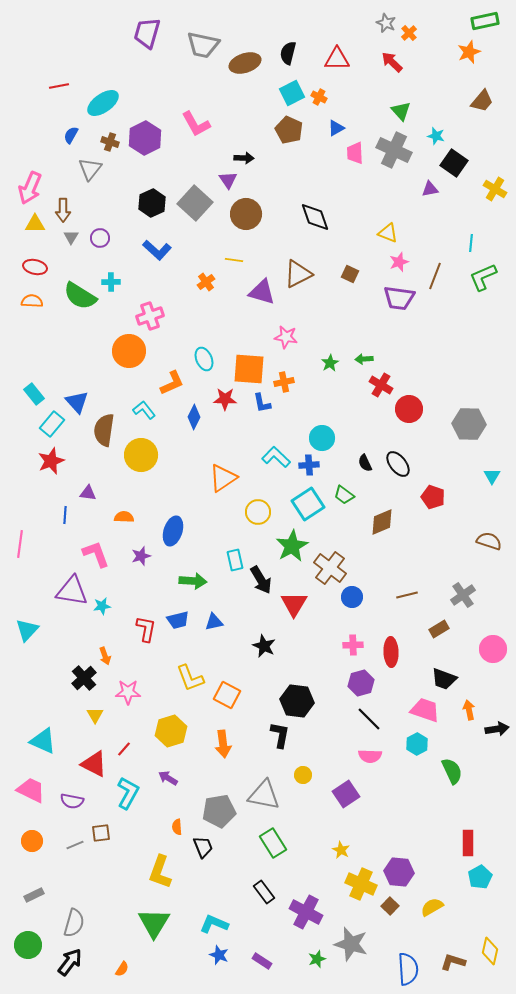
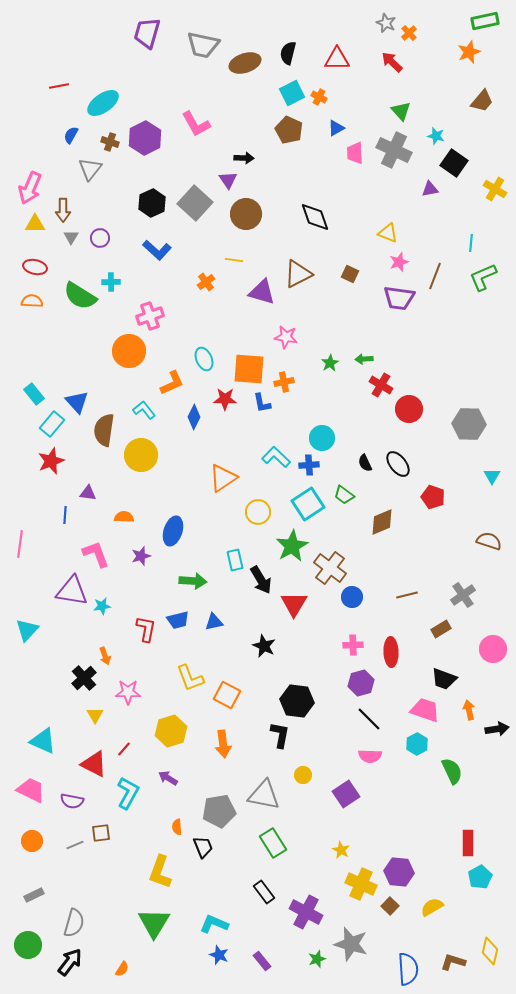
brown rectangle at (439, 629): moved 2 px right
purple rectangle at (262, 961): rotated 18 degrees clockwise
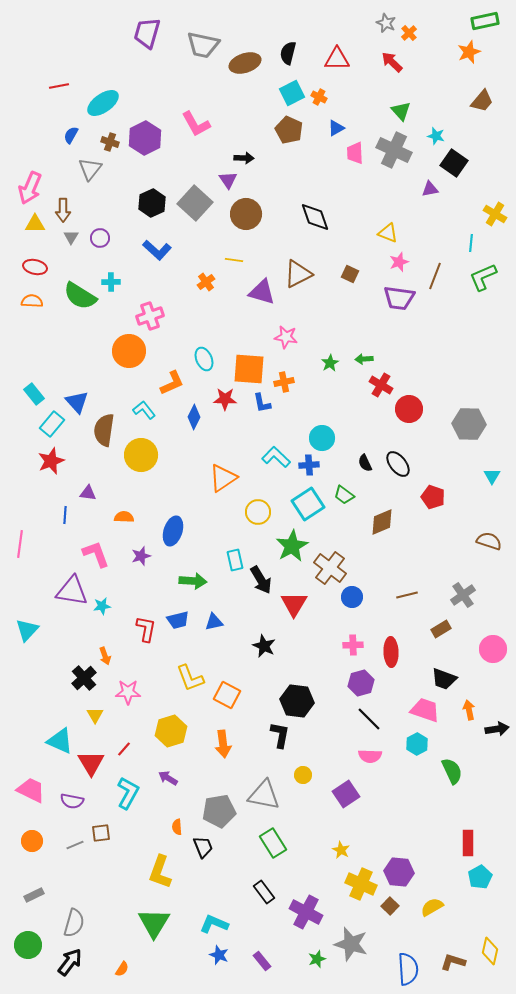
yellow cross at (495, 189): moved 25 px down
cyan triangle at (43, 741): moved 17 px right
red triangle at (94, 764): moved 3 px left, 1 px up; rotated 32 degrees clockwise
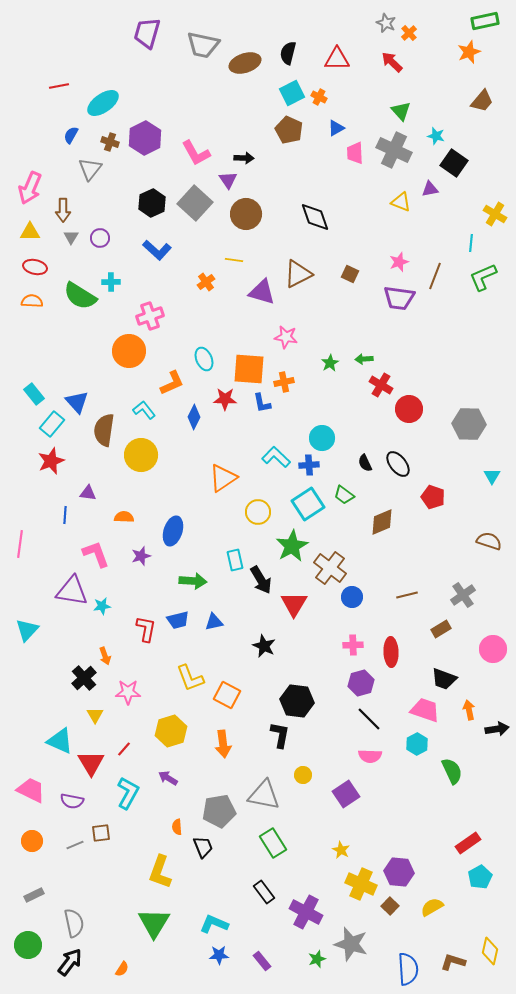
pink L-shape at (196, 124): moved 29 px down
yellow triangle at (35, 224): moved 5 px left, 8 px down
yellow triangle at (388, 233): moved 13 px right, 31 px up
red rectangle at (468, 843): rotated 55 degrees clockwise
gray semicircle at (74, 923): rotated 28 degrees counterclockwise
blue star at (219, 955): rotated 24 degrees counterclockwise
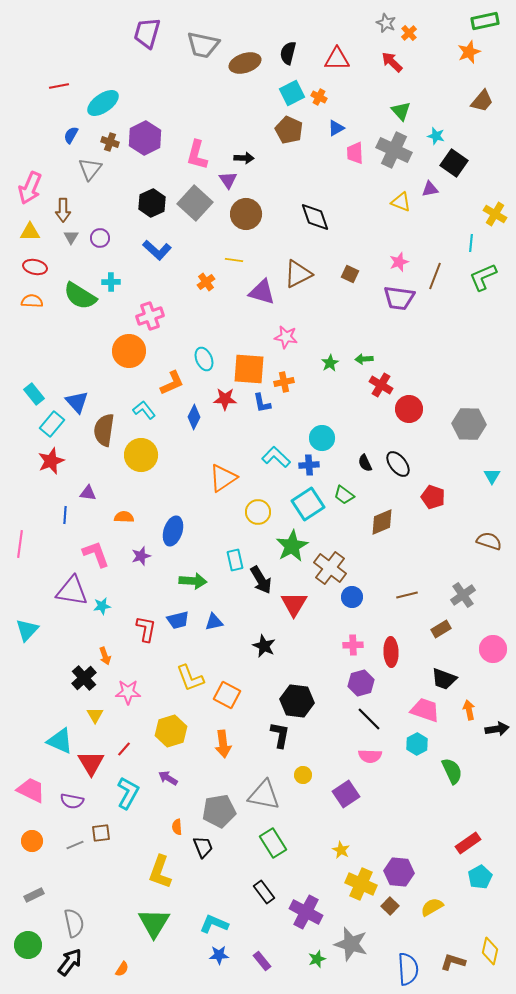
pink L-shape at (196, 153): moved 1 px right, 2 px down; rotated 44 degrees clockwise
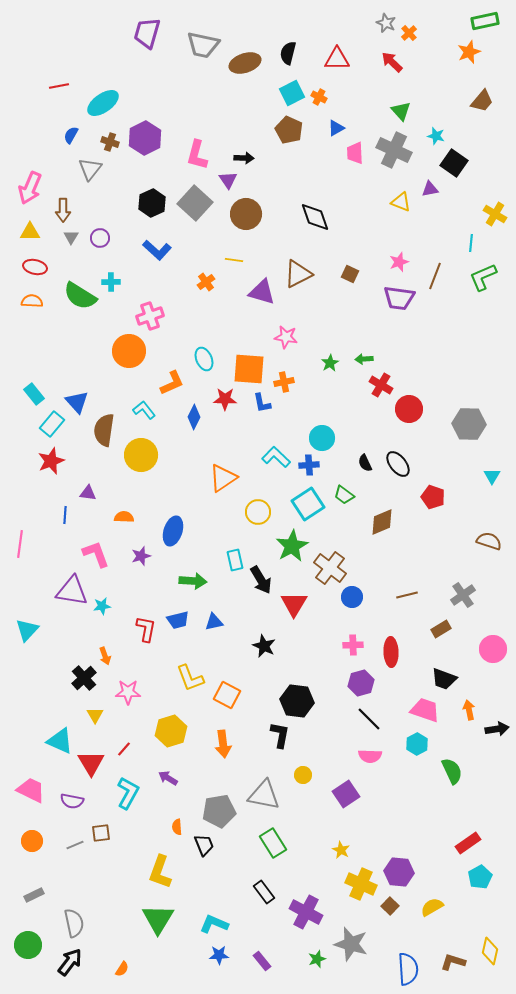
black trapezoid at (203, 847): moved 1 px right, 2 px up
green triangle at (154, 923): moved 4 px right, 4 px up
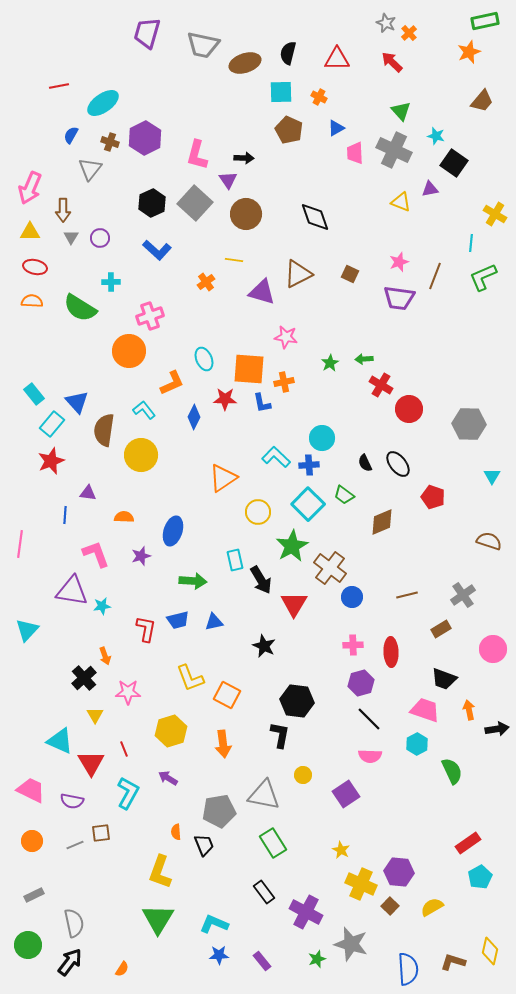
cyan square at (292, 93): moved 11 px left, 1 px up; rotated 25 degrees clockwise
green semicircle at (80, 296): moved 12 px down
cyan square at (308, 504): rotated 12 degrees counterclockwise
red line at (124, 749): rotated 63 degrees counterclockwise
orange semicircle at (177, 827): moved 1 px left, 5 px down
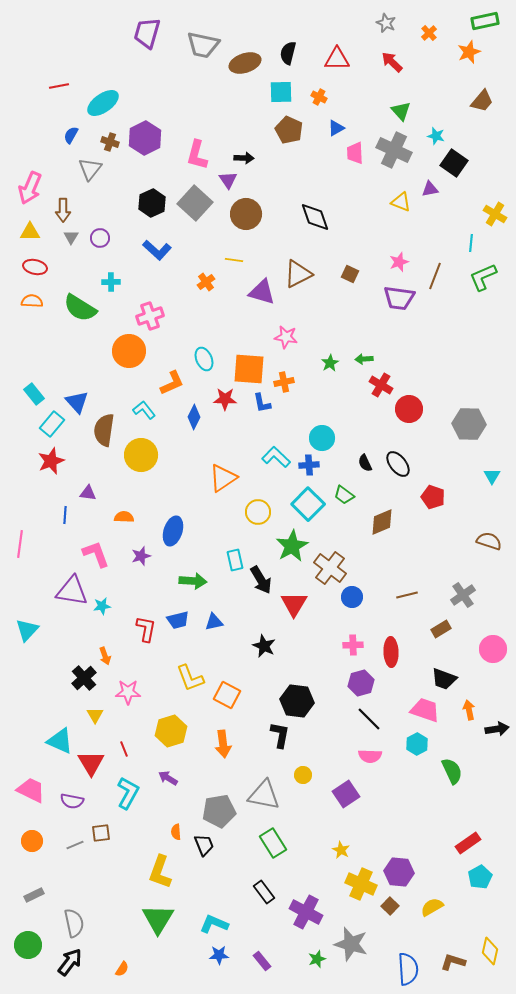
orange cross at (409, 33): moved 20 px right
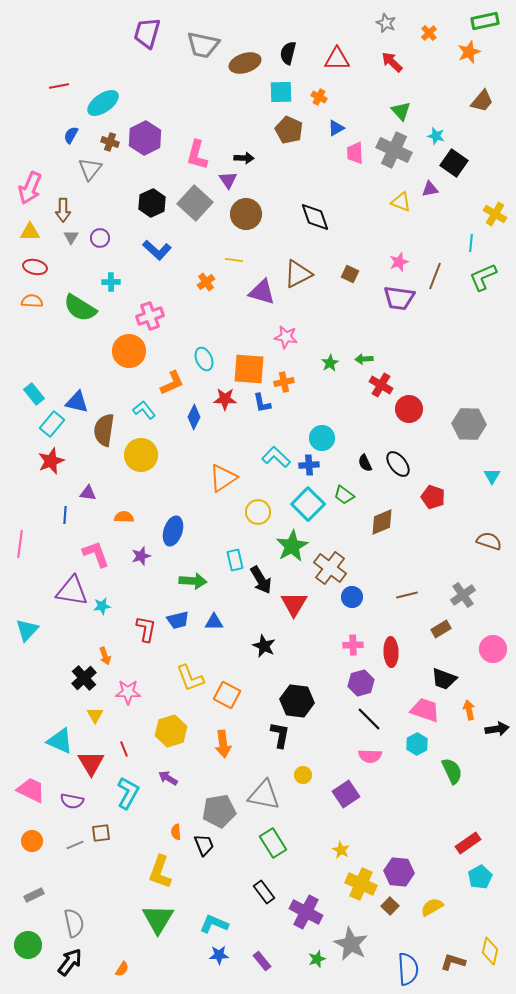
blue triangle at (77, 402): rotated 35 degrees counterclockwise
blue triangle at (214, 622): rotated 12 degrees clockwise
gray star at (351, 944): rotated 12 degrees clockwise
